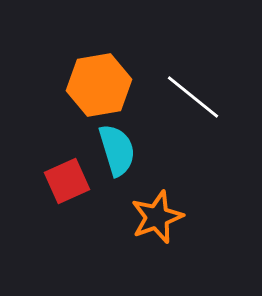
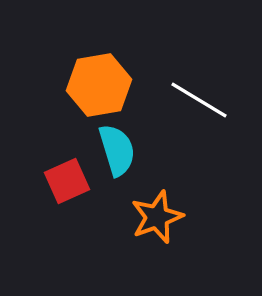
white line: moved 6 px right, 3 px down; rotated 8 degrees counterclockwise
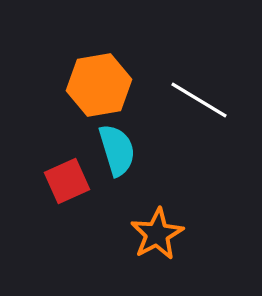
orange star: moved 17 px down; rotated 8 degrees counterclockwise
